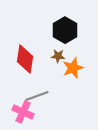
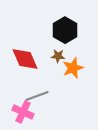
red diamond: rotated 32 degrees counterclockwise
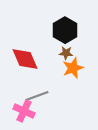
brown star: moved 8 px right, 3 px up
pink cross: moved 1 px right, 1 px up
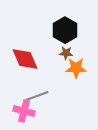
orange star: moved 3 px right; rotated 20 degrees clockwise
pink cross: rotated 10 degrees counterclockwise
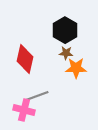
red diamond: rotated 36 degrees clockwise
pink cross: moved 1 px up
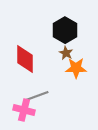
brown star: rotated 24 degrees clockwise
red diamond: rotated 12 degrees counterclockwise
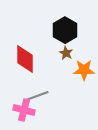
orange star: moved 8 px right, 2 px down
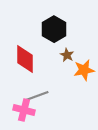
black hexagon: moved 11 px left, 1 px up
brown star: moved 1 px right, 2 px down
orange star: rotated 10 degrees counterclockwise
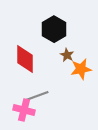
orange star: moved 3 px left, 1 px up
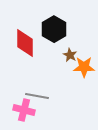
brown star: moved 3 px right
red diamond: moved 16 px up
orange star: moved 3 px right, 2 px up; rotated 10 degrees clockwise
gray line: rotated 30 degrees clockwise
